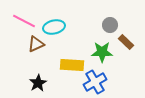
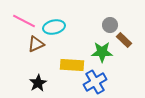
brown rectangle: moved 2 px left, 2 px up
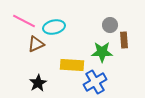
brown rectangle: rotated 42 degrees clockwise
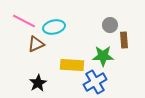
green star: moved 1 px right, 4 px down
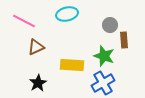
cyan ellipse: moved 13 px right, 13 px up
brown triangle: moved 3 px down
green star: moved 1 px right; rotated 20 degrees clockwise
blue cross: moved 8 px right, 1 px down
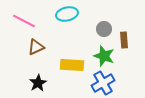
gray circle: moved 6 px left, 4 px down
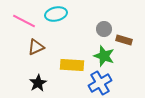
cyan ellipse: moved 11 px left
brown rectangle: rotated 70 degrees counterclockwise
blue cross: moved 3 px left
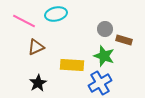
gray circle: moved 1 px right
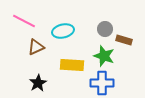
cyan ellipse: moved 7 px right, 17 px down
blue cross: moved 2 px right; rotated 30 degrees clockwise
